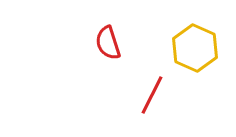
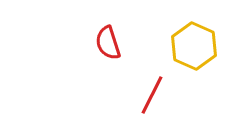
yellow hexagon: moved 1 px left, 2 px up
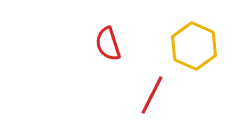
red semicircle: moved 1 px down
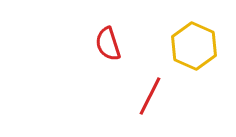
red line: moved 2 px left, 1 px down
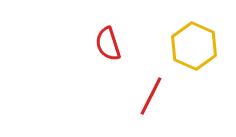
red line: moved 1 px right
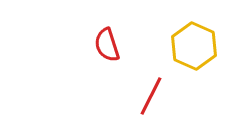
red semicircle: moved 1 px left, 1 px down
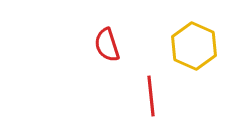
red line: rotated 33 degrees counterclockwise
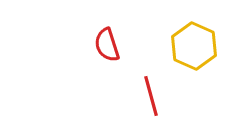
red line: rotated 9 degrees counterclockwise
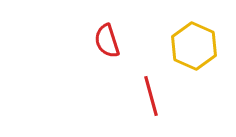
red semicircle: moved 4 px up
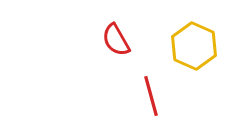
red semicircle: moved 9 px right, 1 px up; rotated 12 degrees counterclockwise
